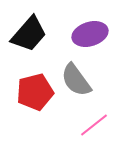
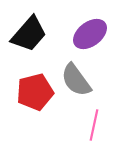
purple ellipse: rotated 20 degrees counterclockwise
pink line: rotated 40 degrees counterclockwise
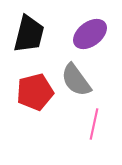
black trapezoid: rotated 27 degrees counterclockwise
pink line: moved 1 px up
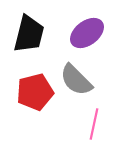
purple ellipse: moved 3 px left, 1 px up
gray semicircle: rotated 9 degrees counterclockwise
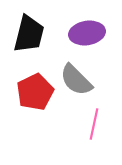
purple ellipse: rotated 28 degrees clockwise
red pentagon: rotated 12 degrees counterclockwise
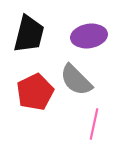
purple ellipse: moved 2 px right, 3 px down
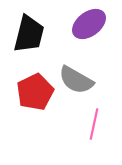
purple ellipse: moved 12 px up; rotated 28 degrees counterclockwise
gray semicircle: rotated 15 degrees counterclockwise
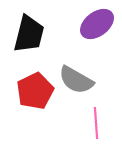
purple ellipse: moved 8 px right
red pentagon: moved 1 px up
pink line: moved 2 px right, 1 px up; rotated 16 degrees counterclockwise
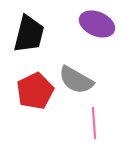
purple ellipse: rotated 60 degrees clockwise
pink line: moved 2 px left
